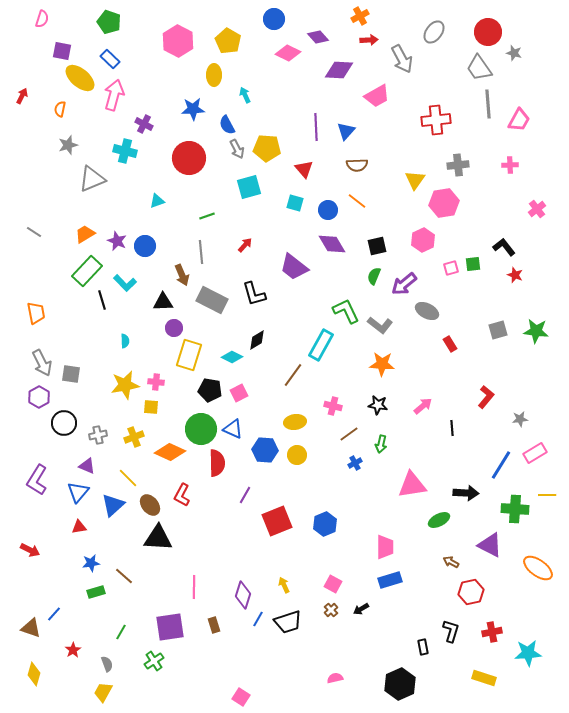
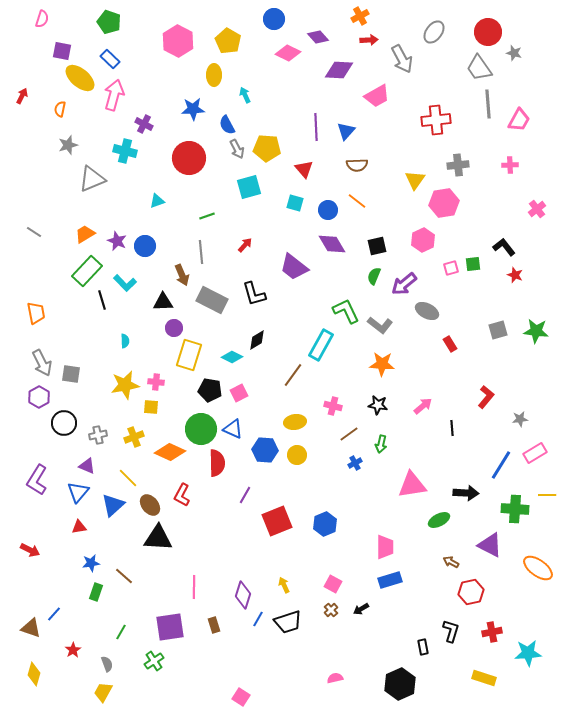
green rectangle at (96, 592): rotated 54 degrees counterclockwise
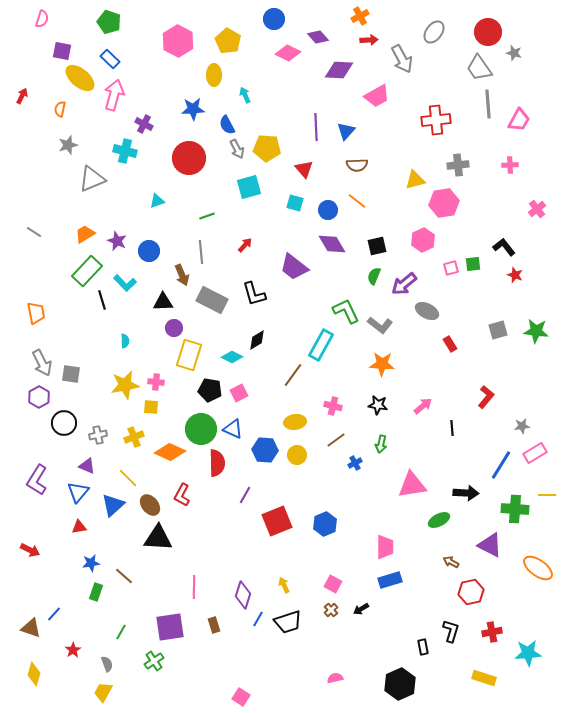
yellow triangle at (415, 180): rotated 40 degrees clockwise
blue circle at (145, 246): moved 4 px right, 5 px down
gray star at (520, 419): moved 2 px right, 7 px down
brown line at (349, 434): moved 13 px left, 6 px down
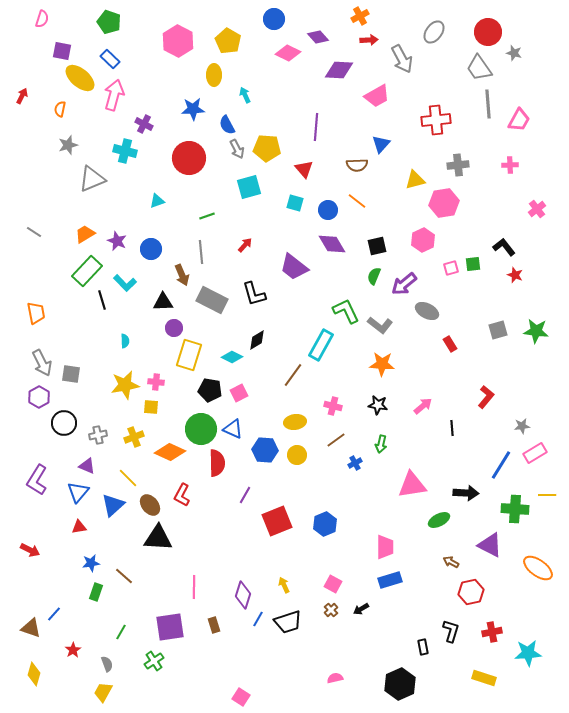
purple line at (316, 127): rotated 8 degrees clockwise
blue triangle at (346, 131): moved 35 px right, 13 px down
blue circle at (149, 251): moved 2 px right, 2 px up
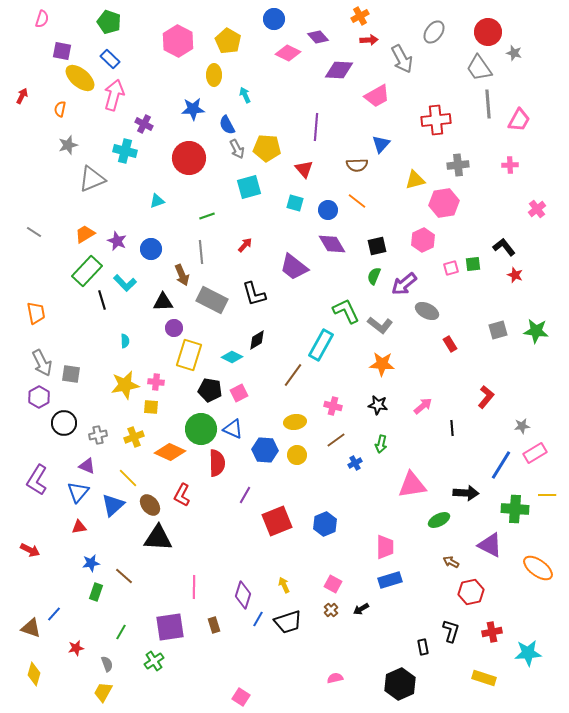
red star at (73, 650): moved 3 px right, 2 px up; rotated 21 degrees clockwise
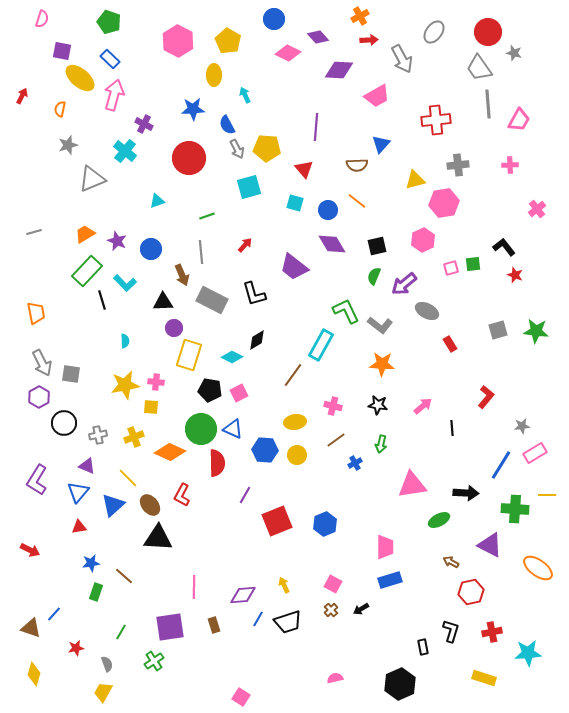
cyan cross at (125, 151): rotated 25 degrees clockwise
gray line at (34, 232): rotated 49 degrees counterclockwise
purple diamond at (243, 595): rotated 68 degrees clockwise
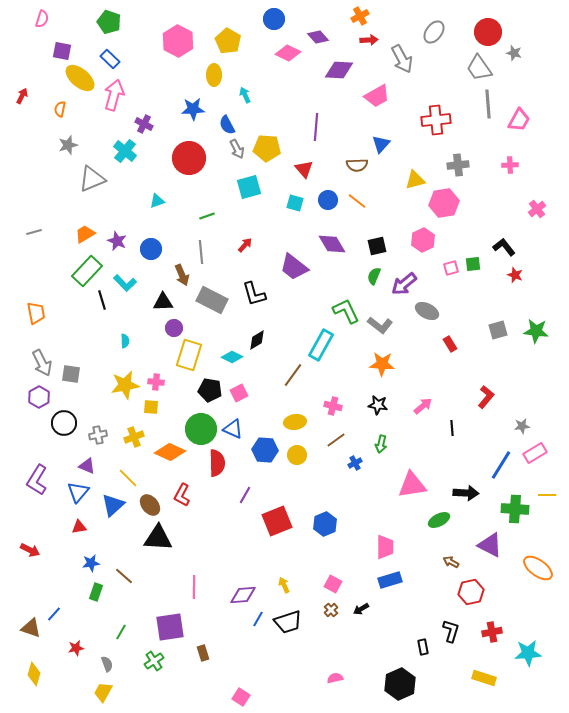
blue circle at (328, 210): moved 10 px up
brown rectangle at (214, 625): moved 11 px left, 28 px down
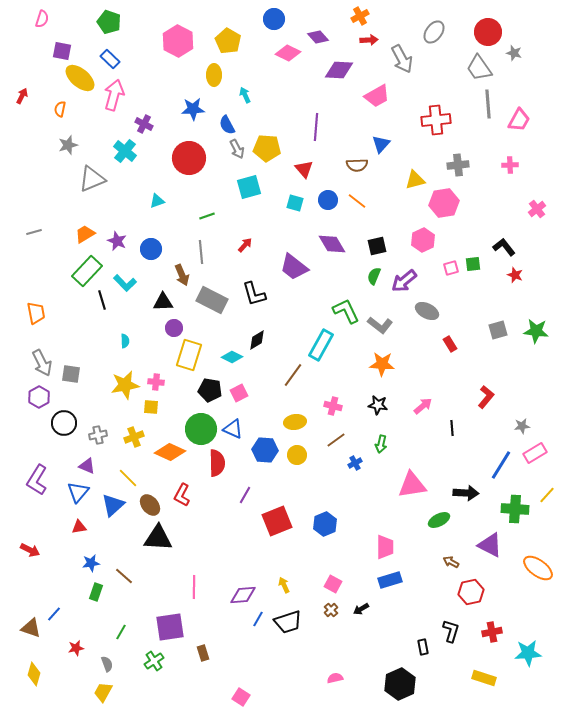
purple arrow at (404, 284): moved 3 px up
yellow line at (547, 495): rotated 48 degrees counterclockwise
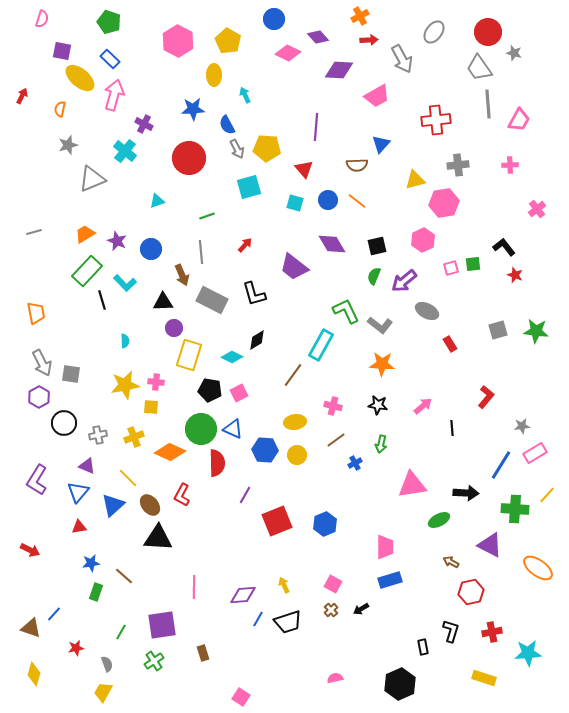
purple square at (170, 627): moved 8 px left, 2 px up
